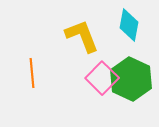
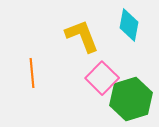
green hexagon: moved 20 px down; rotated 18 degrees clockwise
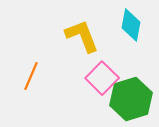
cyan diamond: moved 2 px right
orange line: moved 1 px left, 3 px down; rotated 28 degrees clockwise
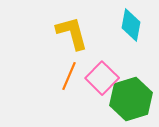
yellow L-shape: moved 10 px left, 3 px up; rotated 6 degrees clockwise
orange line: moved 38 px right
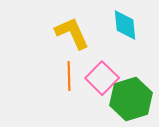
cyan diamond: moved 6 px left; rotated 16 degrees counterclockwise
yellow L-shape: rotated 9 degrees counterclockwise
orange line: rotated 24 degrees counterclockwise
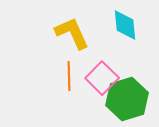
green hexagon: moved 4 px left
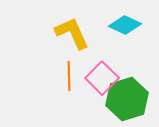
cyan diamond: rotated 60 degrees counterclockwise
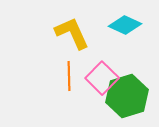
green hexagon: moved 3 px up
